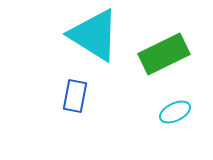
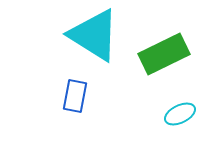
cyan ellipse: moved 5 px right, 2 px down
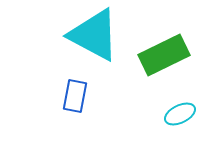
cyan triangle: rotated 4 degrees counterclockwise
green rectangle: moved 1 px down
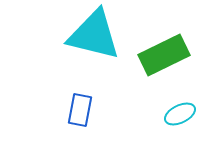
cyan triangle: rotated 14 degrees counterclockwise
blue rectangle: moved 5 px right, 14 px down
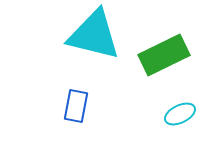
blue rectangle: moved 4 px left, 4 px up
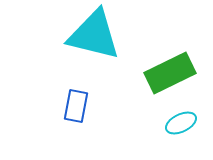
green rectangle: moved 6 px right, 18 px down
cyan ellipse: moved 1 px right, 9 px down
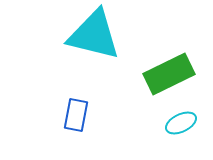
green rectangle: moved 1 px left, 1 px down
blue rectangle: moved 9 px down
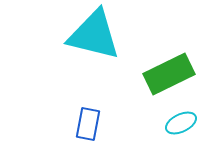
blue rectangle: moved 12 px right, 9 px down
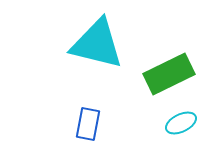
cyan triangle: moved 3 px right, 9 px down
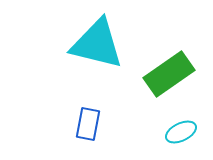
green rectangle: rotated 9 degrees counterclockwise
cyan ellipse: moved 9 px down
